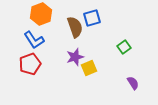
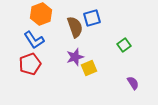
green square: moved 2 px up
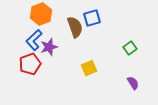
blue L-shape: rotated 80 degrees clockwise
green square: moved 6 px right, 3 px down
purple star: moved 26 px left, 10 px up
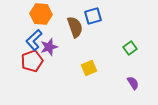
orange hexagon: rotated 25 degrees clockwise
blue square: moved 1 px right, 2 px up
red pentagon: moved 2 px right, 3 px up
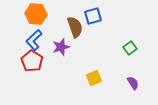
orange hexagon: moved 5 px left
purple star: moved 12 px right
red pentagon: rotated 20 degrees counterclockwise
yellow square: moved 5 px right, 10 px down
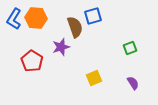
orange hexagon: moved 4 px down
blue L-shape: moved 20 px left, 21 px up; rotated 15 degrees counterclockwise
green square: rotated 16 degrees clockwise
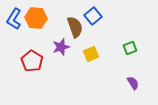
blue square: rotated 24 degrees counterclockwise
yellow square: moved 3 px left, 24 px up
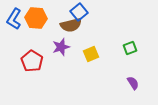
blue square: moved 14 px left, 4 px up
brown semicircle: moved 4 px left, 2 px up; rotated 95 degrees clockwise
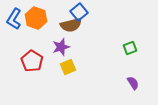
orange hexagon: rotated 15 degrees clockwise
yellow square: moved 23 px left, 13 px down
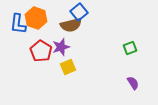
blue L-shape: moved 4 px right, 5 px down; rotated 25 degrees counterclockwise
red pentagon: moved 9 px right, 10 px up
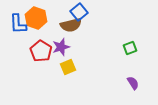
blue L-shape: rotated 10 degrees counterclockwise
